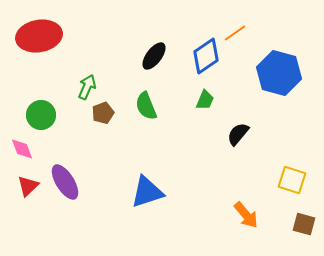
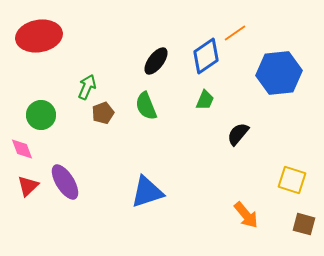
black ellipse: moved 2 px right, 5 px down
blue hexagon: rotated 21 degrees counterclockwise
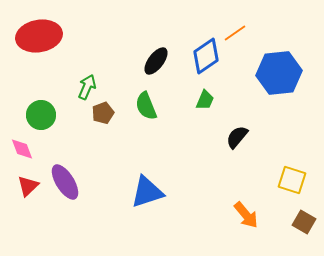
black semicircle: moved 1 px left, 3 px down
brown square: moved 2 px up; rotated 15 degrees clockwise
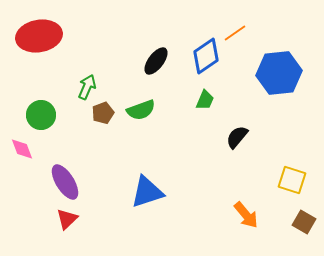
green semicircle: moved 5 px left, 4 px down; rotated 88 degrees counterclockwise
red triangle: moved 39 px right, 33 px down
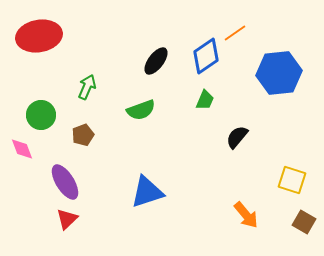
brown pentagon: moved 20 px left, 22 px down
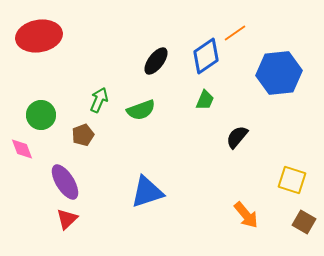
green arrow: moved 12 px right, 13 px down
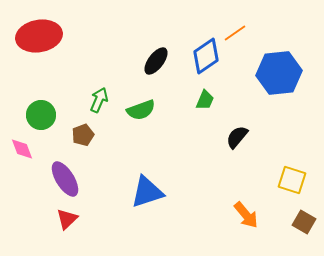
purple ellipse: moved 3 px up
